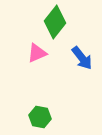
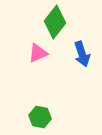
pink triangle: moved 1 px right
blue arrow: moved 4 px up; rotated 20 degrees clockwise
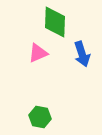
green diamond: rotated 36 degrees counterclockwise
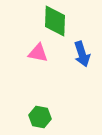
green diamond: moved 1 px up
pink triangle: rotated 35 degrees clockwise
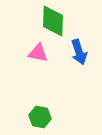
green diamond: moved 2 px left
blue arrow: moved 3 px left, 2 px up
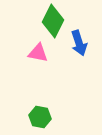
green diamond: rotated 24 degrees clockwise
blue arrow: moved 9 px up
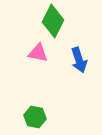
blue arrow: moved 17 px down
green hexagon: moved 5 px left
